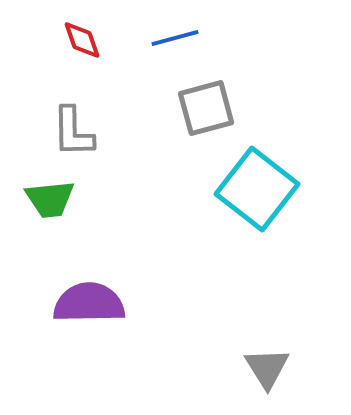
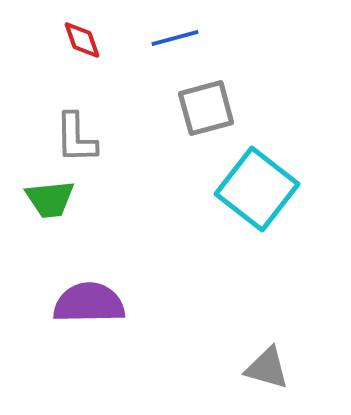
gray L-shape: moved 3 px right, 6 px down
gray triangle: rotated 42 degrees counterclockwise
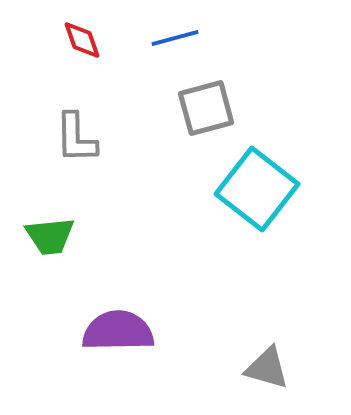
green trapezoid: moved 37 px down
purple semicircle: moved 29 px right, 28 px down
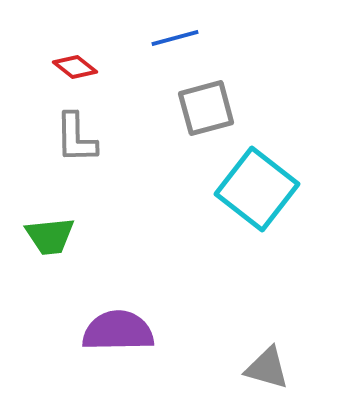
red diamond: moved 7 px left, 27 px down; rotated 33 degrees counterclockwise
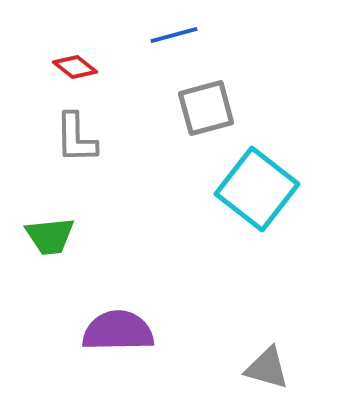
blue line: moved 1 px left, 3 px up
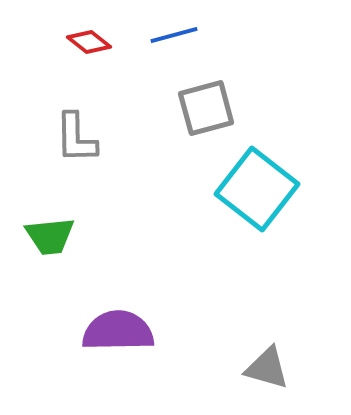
red diamond: moved 14 px right, 25 px up
